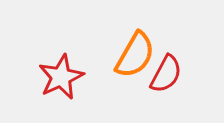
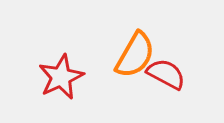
red semicircle: rotated 90 degrees counterclockwise
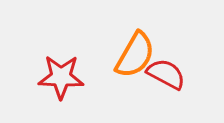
red star: rotated 27 degrees clockwise
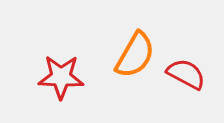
red semicircle: moved 20 px right
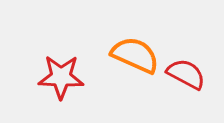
orange semicircle: rotated 96 degrees counterclockwise
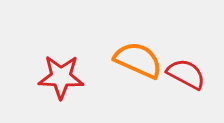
orange semicircle: moved 3 px right, 5 px down
